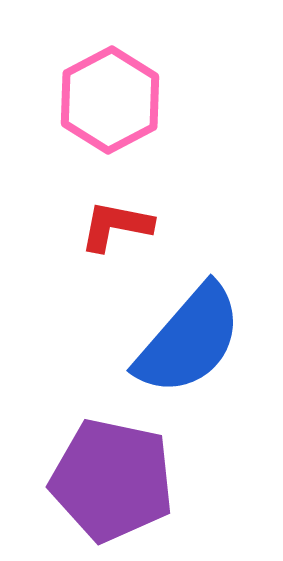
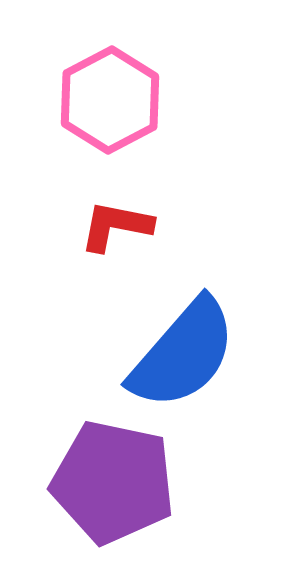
blue semicircle: moved 6 px left, 14 px down
purple pentagon: moved 1 px right, 2 px down
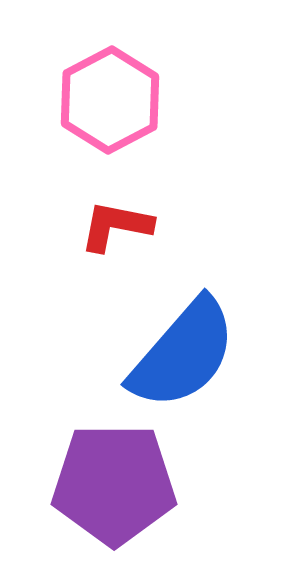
purple pentagon: moved 1 px right, 2 px down; rotated 12 degrees counterclockwise
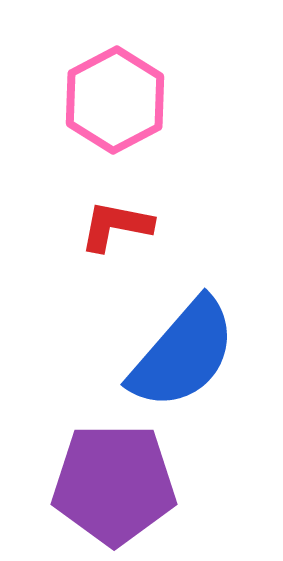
pink hexagon: moved 5 px right
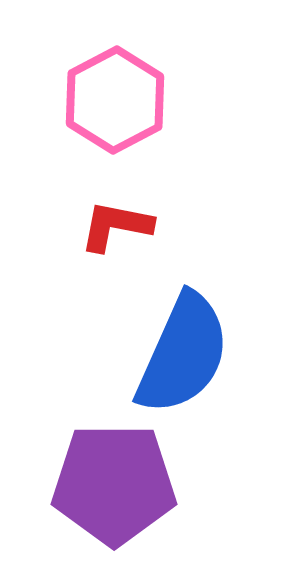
blue semicircle: rotated 17 degrees counterclockwise
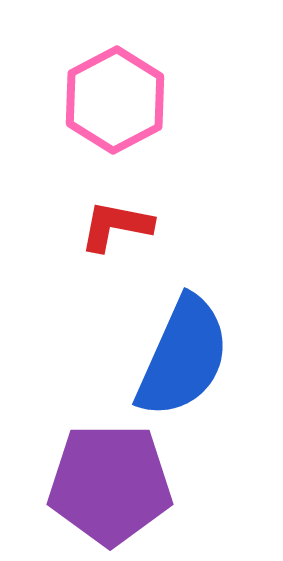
blue semicircle: moved 3 px down
purple pentagon: moved 4 px left
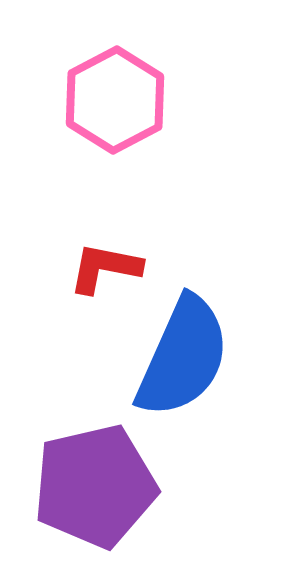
red L-shape: moved 11 px left, 42 px down
purple pentagon: moved 15 px left, 2 px down; rotated 13 degrees counterclockwise
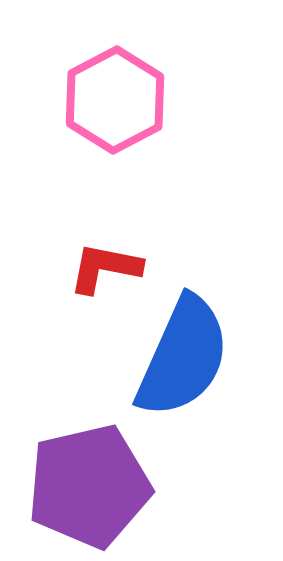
purple pentagon: moved 6 px left
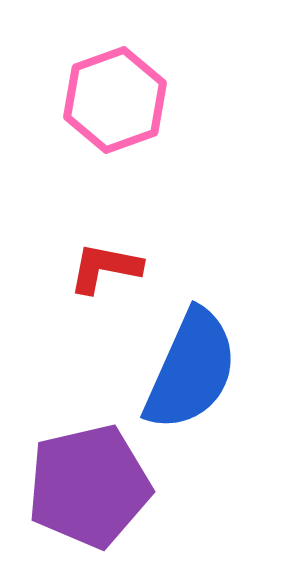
pink hexagon: rotated 8 degrees clockwise
blue semicircle: moved 8 px right, 13 px down
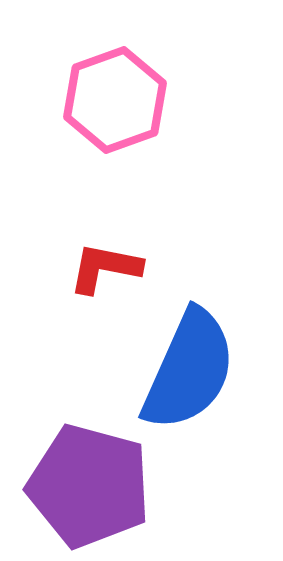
blue semicircle: moved 2 px left
purple pentagon: rotated 28 degrees clockwise
